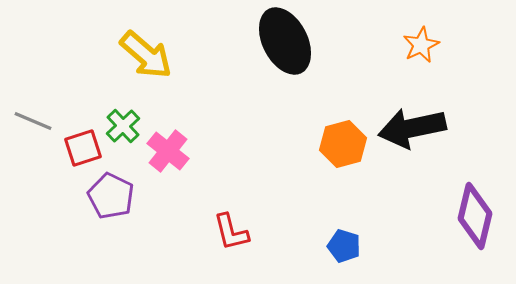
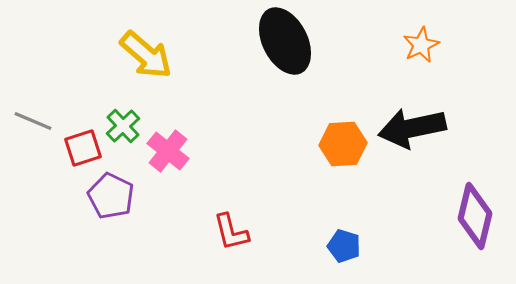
orange hexagon: rotated 12 degrees clockwise
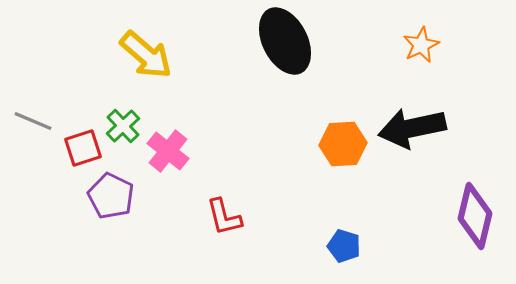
red L-shape: moved 7 px left, 15 px up
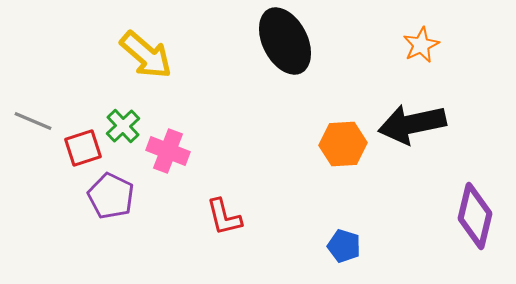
black arrow: moved 4 px up
pink cross: rotated 18 degrees counterclockwise
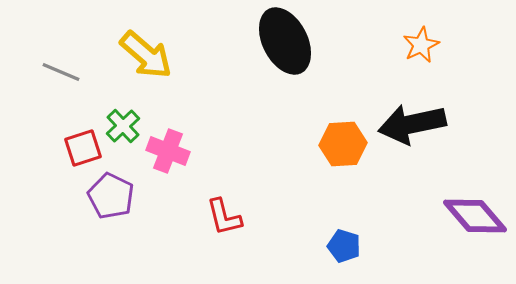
gray line: moved 28 px right, 49 px up
purple diamond: rotated 54 degrees counterclockwise
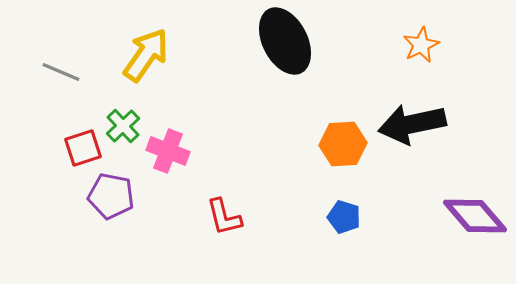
yellow arrow: rotated 96 degrees counterclockwise
purple pentagon: rotated 15 degrees counterclockwise
blue pentagon: moved 29 px up
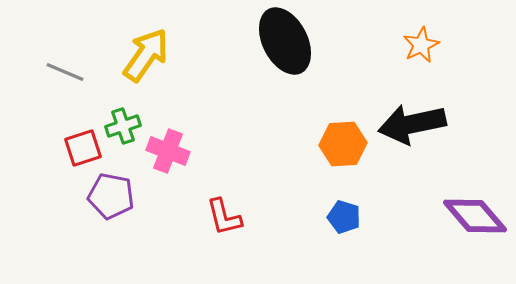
gray line: moved 4 px right
green cross: rotated 24 degrees clockwise
